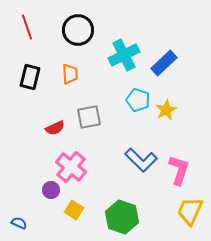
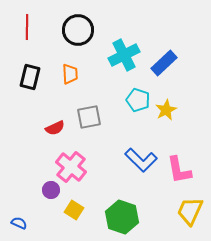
red line: rotated 20 degrees clockwise
pink L-shape: rotated 152 degrees clockwise
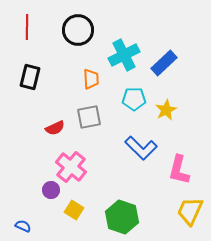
orange trapezoid: moved 21 px right, 5 px down
cyan pentagon: moved 4 px left, 1 px up; rotated 20 degrees counterclockwise
blue L-shape: moved 12 px up
pink L-shape: rotated 24 degrees clockwise
blue semicircle: moved 4 px right, 3 px down
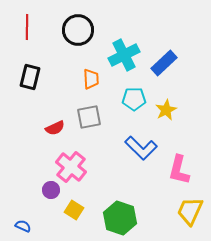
green hexagon: moved 2 px left, 1 px down
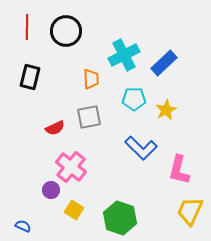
black circle: moved 12 px left, 1 px down
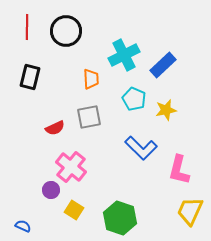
blue rectangle: moved 1 px left, 2 px down
cyan pentagon: rotated 25 degrees clockwise
yellow star: rotated 15 degrees clockwise
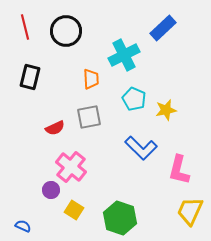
red line: moved 2 px left; rotated 15 degrees counterclockwise
blue rectangle: moved 37 px up
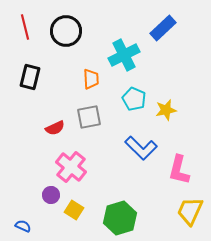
purple circle: moved 5 px down
green hexagon: rotated 24 degrees clockwise
